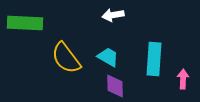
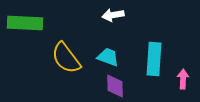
cyan trapezoid: rotated 10 degrees counterclockwise
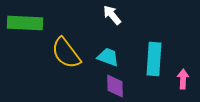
white arrow: moved 1 px left; rotated 60 degrees clockwise
yellow semicircle: moved 5 px up
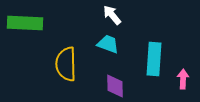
yellow semicircle: moved 11 px down; rotated 36 degrees clockwise
cyan trapezoid: moved 13 px up
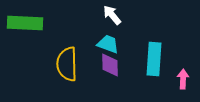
yellow semicircle: moved 1 px right
purple diamond: moved 5 px left, 21 px up
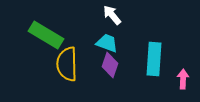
green rectangle: moved 21 px right, 12 px down; rotated 28 degrees clockwise
cyan trapezoid: moved 1 px left, 1 px up
purple diamond: rotated 20 degrees clockwise
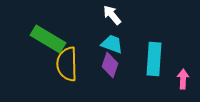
green rectangle: moved 2 px right, 4 px down
cyan trapezoid: moved 5 px right, 1 px down
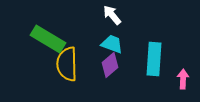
purple diamond: rotated 30 degrees clockwise
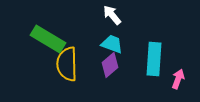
pink arrow: moved 5 px left; rotated 18 degrees clockwise
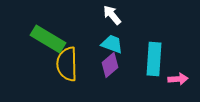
pink arrow: rotated 66 degrees clockwise
